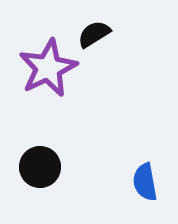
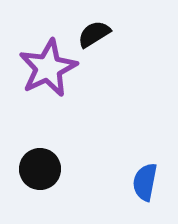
black circle: moved 2 px down
blue semicircle: rotated 21 degrees clockwise
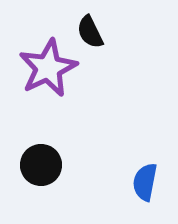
black semicircle: moved 4 px left, 2 px up; rotated 84 degrees counterclockwise
black circle: moved 1 px right, 4 px up
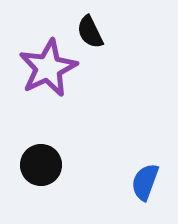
blue semicircle: rotated 9 degrees clockwise
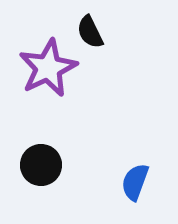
blue semicircle: moved 10 px left
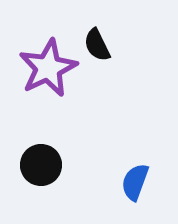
black semicircle: moved 7 px right, 13 px down
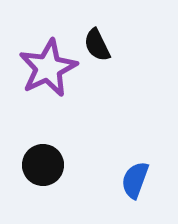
black circle: moved 2 px right
blue semicircle: moved 2 px up
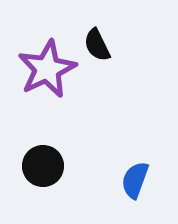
purple star: moved 1 px left, 1 px down
black circle: moved 1 px down
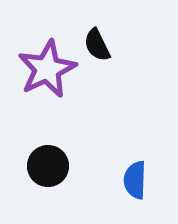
black circle: moved 5 px right
blue semicircle: rotated 18 degrees counterclockwise
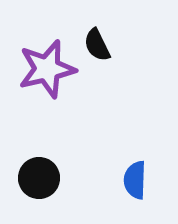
purple star: rotated 12 degrees clockwise
black circle: moved 9 px left, 12 px down
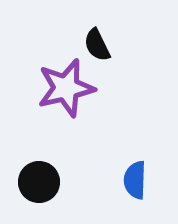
purple star: moved 19 px right, 19 px down
black circle: moved 4 px down
